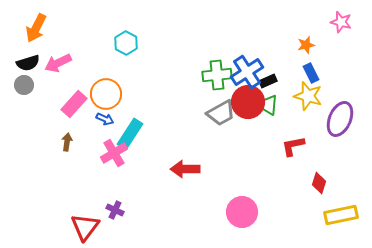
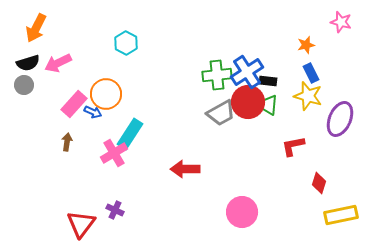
black rectangle: rotated 30 degrees clockwise
blue arrow: moved 12 px left, 7 px up
red triangle: moved 4 px left, 3 px up
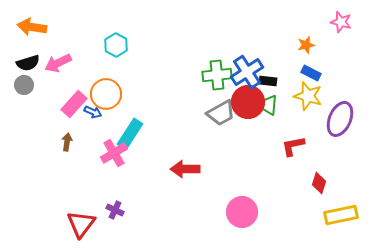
orange arrow: moved 4 px left, 1 px up; rotated 72 degrees clockwise
cyan hexagon: moved 10 px left, 2 px down
blue rectangle: rotated 36 degrees counterclockwise
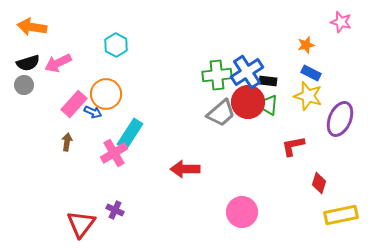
gray trapezoid: rotated 12 degrees counterclockwise
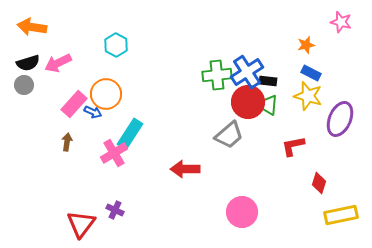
gray trapezoid: moved 8 px right, 22 px down
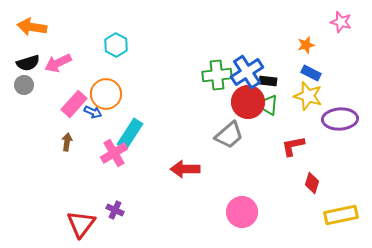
purple ellipse: rotated 64 degrees clockwise
red diamond: moved 7 px left
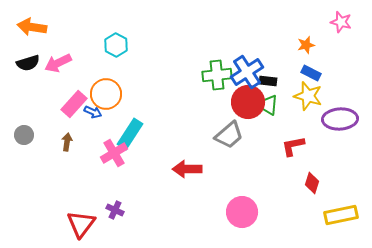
gray circle: moved 50 px down
red arrow: moved 2 px right
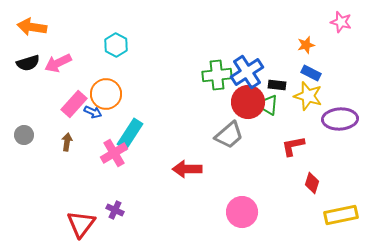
black rectangle: moved 9 px right, 4 px down
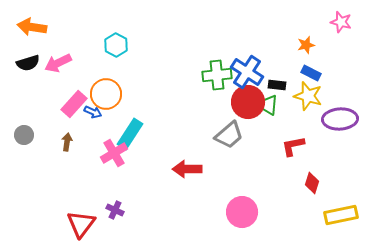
blue cross: rotated 24 degrees counterclockwise
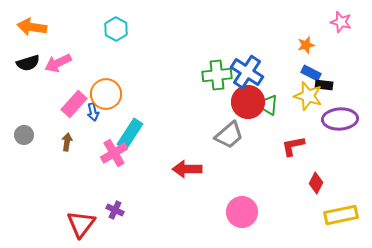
cyan hexagon: moved 16 px up
black rectangle: moved 47 px right
blue arrow: rotated 54 degrees clockwise
red diamond: moved 4 px right; rotated 10 degrees clockwise
